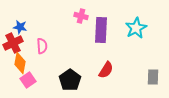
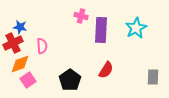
orange diamond: moved 1 px down; rotated 60 degrees clockwise
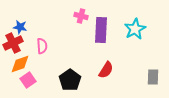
cyan star: moved 1 px left, 1 px down
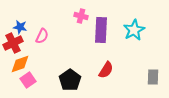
cyan star: moved 1 px left, 1 px down
pink semicircle: moved 10 px up; rotated 28 degrees clockwise
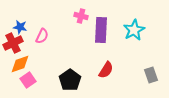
gray rectangle: moved 2 px left, 2 px up; rotated 21 degrees counterclockwise
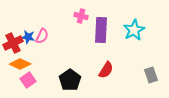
blue star: moved 8 px right, 10 px down
orange diamond: rotated 45 degrees clockwise
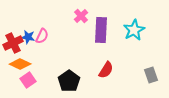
pink cross: rotated 32 degrees clockwise
black pentagon: moved 1 px left, 1 px down
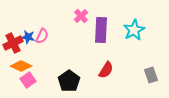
orange diamond: moved 1 px right, 2 px down
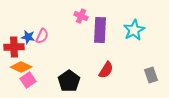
pink cross: rotated 24 degrees counterclockwise
purple rectangle: moved 1 px left
red cross: moved 1 px right, 4 px down; rotated 24 degrees clockwise
orange diamond: moved 1 px down
